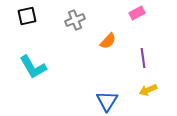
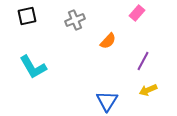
pink rectangle: rotated 21 degrees counterclockwise
purple line: moved 3 px down; rotated 36 degrees clockwise
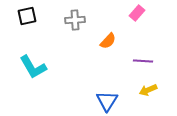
gray cross: rotated 18 degrees clockwise
purple line: rotated 66 degrees clockwise
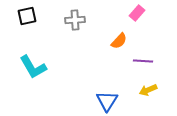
orange semicircle: moved 11 px right
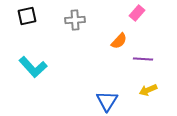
purple line: moved 2 px up
cyan L-shape: rotated 12 degrees counterclockwise
